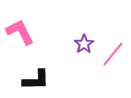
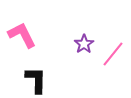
pink L-shape: moved 2 px right, 3 px down
black L-shape: rotated 88 degrees counterclockwise
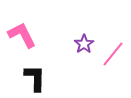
black L-shape: moved 1 px left, 2 px up
